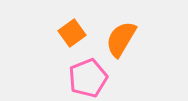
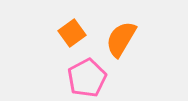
pink pentagon: moved 1 px left; rotated 6 degrees counterclockwise
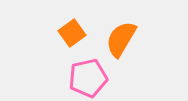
pink pentagon: moved 1 px right; rotated 15 degrees clockwise
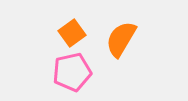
pink pentagon: moved 16 px left, 6 px up
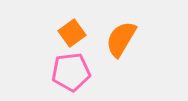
pink pentagon: moved 1 px left; rotated 6 degrees clockwise
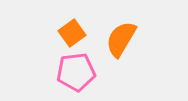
pink pentagon: moved 5 px right
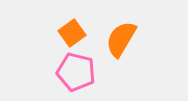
pink pentagon: rotated 21 degrees clockwise
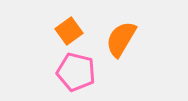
orange square: moved 3 px left, 2 px up
